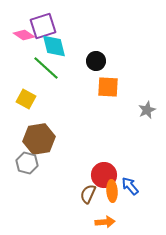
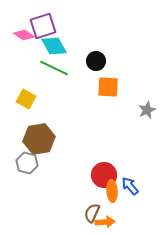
cyan diamond: rotated 16 degrees counterclockwise
green line: moved 8 px right; rotated 16 degrees counterclockwise
brown semicircle: moved 4 px right, 19 px down
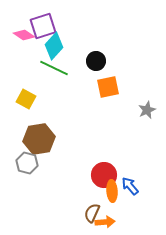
cyan diamond: rotated 72 degrees clockwise
orange square: rotated 15 degrees counterclockwise
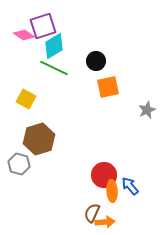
cyan diamond: rotated 16 degrees clockwise
brown hexagon: rotated 8 degrees counterclockwise
gray hexagon: moved 8 px left, 1 px down
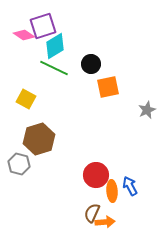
cyan diamond: moved 1 px right
black circle: moved 5 px left, 3 px down
red circle: moved 8 px left
blue arrow: rotated 12 degrees clockwise
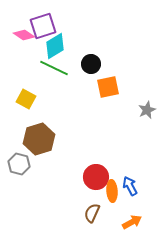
red circle: moved 2 px down
orange arrow: moved 27 px right; rotated 24 degrees counterclockwise
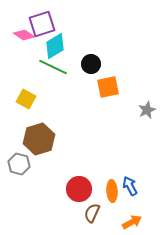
purple square: moved 1 px left, 2 px up
green line: moved 1 px left, 1 px up
red circle: moved 17 px left, 12 px down
